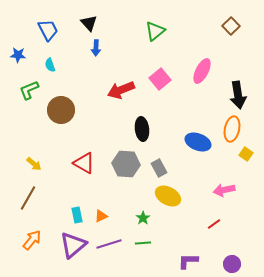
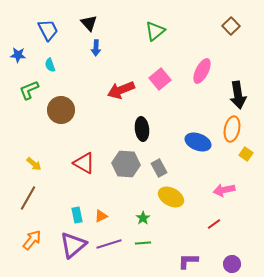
yellow ellipse: moved 3 px right, 1 px down
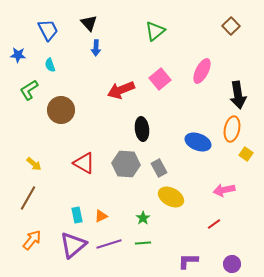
green L-shape: rotated 10 degrees counterclockwise
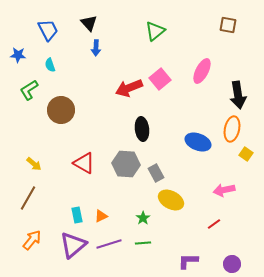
brown square: moved 3 px left, 1 px up; rotated 36 degrees counterclockwise
red arrow: moved 8 px right, 2 px up
gray rectangle: moved 3 px left, 5 px down
yellow ellipse: moved 3 px down
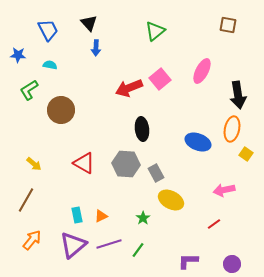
cyan semicircle: rotated 120 degrees clockwise
brown line: moved 2 px left, 2 px down
green line: moved 5 px left, 7 px down; rotated 49 degrees counterclockwise
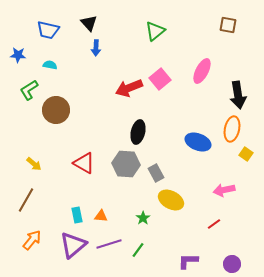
blue trapezoid: rotated 130 degrees clockwise
brown circle: moved 5 px left
black ellipse: moved 4 px left, 3 px down; rotated 20 degrees clockwise
orange triangle: rotated 32 degrees clockwise
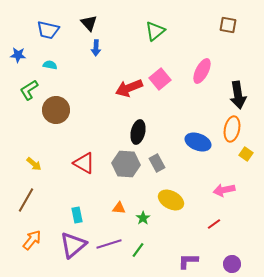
gray rectangle: moved 1 px right, 10 px up
orange triangle: moved 18 px right, 8 px up
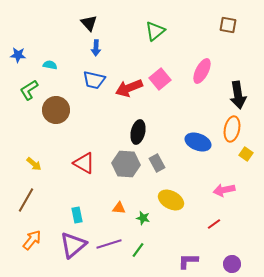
blue trapezoid: moved 46 px right, 50 px down
green star: rotated 24 degrees counterclockwise
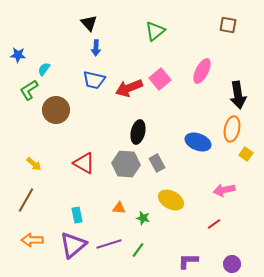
cyan semicircle: moved 6 px left, 4 px down; rotated 64 degrees counterclockwise
orange arrow: rotated 130 degrees counterclockwise
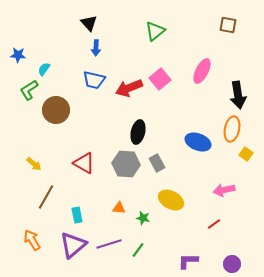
brown line: moved 20 px right, 3 px up
orange arrow: rotated 60 degrees clockwise
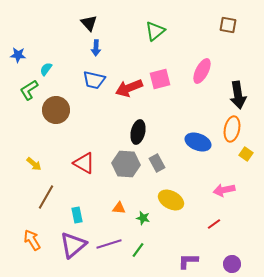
cyan semicircle: moved 2 px right
pink square: rotated 25 degrees clockwise
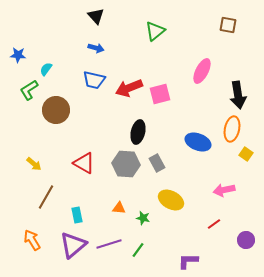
black triangle: moved 7 px right, 7 px up
blue arrow: rotated 77 degrees counterclockwise
pink square: moved 15 px down
purple circle: moved 14 px right, 24 px up
